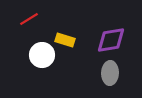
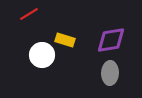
red line: moved 5 px up
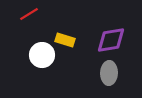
gray ellipse: moved 1 px left
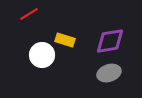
purple diamond: moved 1 px left, 1 px down
gray ellipse: rotated 70 degrees clockwise
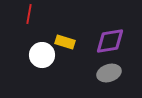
red line: rotated 48 degrees counterclockwise
yellow rectangle: moved 2 px down
